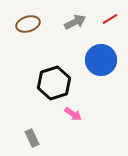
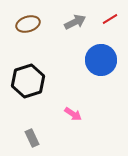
black hexagon: moved 26 px left, 2 px up
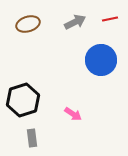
red line: rotated 21 degrees clockwise
black hexagon: moved 5 px left, 19 px down
gray rectangle: rotated 18 degrees clockwise
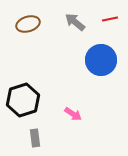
gray arrow: rotated 115 degrees counterclockwise
gray rectangle: moved 3 px right
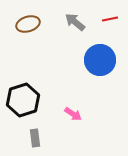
blue circle: moved 1 px left
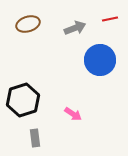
gray arrow: moved 6 px down; rotated 120 degrees clockwise
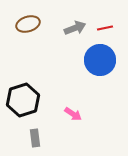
red line: moved 5 px left, 9 px down
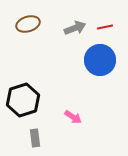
red line: moved 1 px up
pink arrow: moved 3 px down
